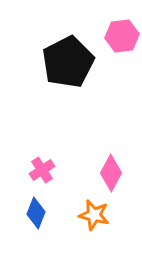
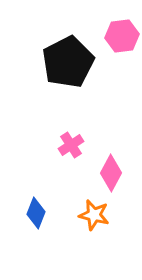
pink cross: moved 29 px right, 25 px up
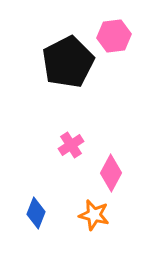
pink hexagon: moved 8 px left
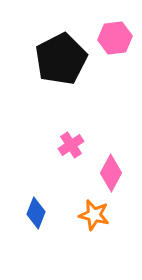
pink hexagon: moved 1 px right, 2 px down
black pentagon: moved 7 px left, 3 px up
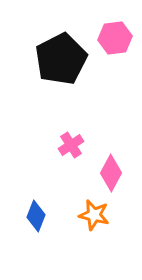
blue diamond: moved 3 px down
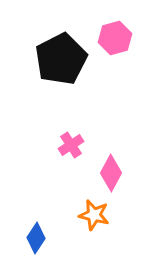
pink hexagon: rotated 8 degrees counterclockwise
blue diamond: moved 22 px down; rotated 12 degrees clockwise
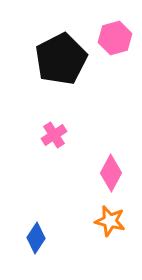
pink cross: moved 17 px left, 10 px up
orange star: moved 16 px right, 6 px down
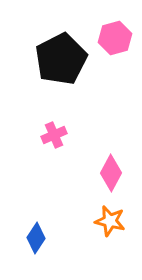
pink cross: rotated 10 degrees clockwise
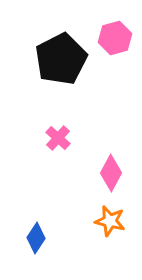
pink cross: moved 4 px right, 3 px down; rotated 25 degrees counterclockwise
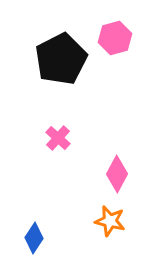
pink diamond: moved 6 px right, 1 px down
blue diamond: moved 2 px left
